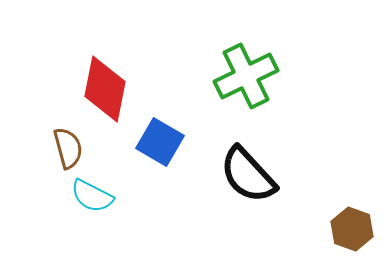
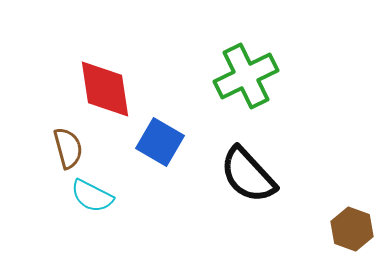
red diamond: rotated 20 degrees counterclockwise
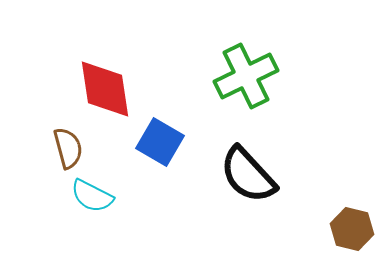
brown hexagon: rotated 6 degrees counterclockwise
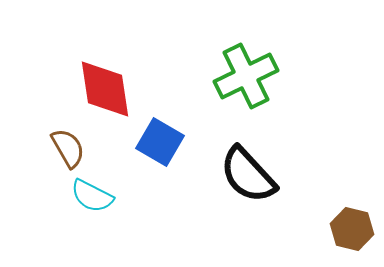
brown semicircle: rotated 15 degrees counterclockwise
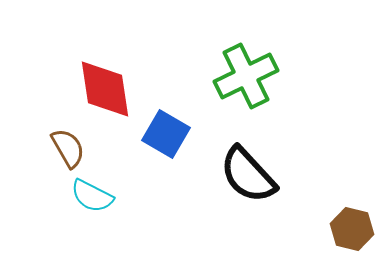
blue square: moved 6 px right, 8 px up
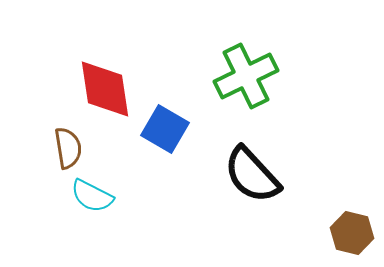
blue square: moved 1 px left, 5 px up
brown semicircle: rotated 21 degrees clockwise
black semicircle: moved 4 px right
brown hexagon: moved 4 px down
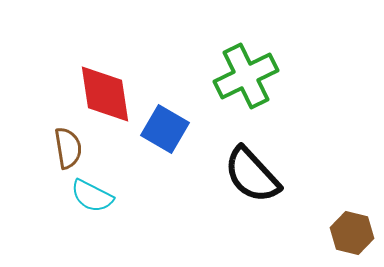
red diamond: moved 5 px down
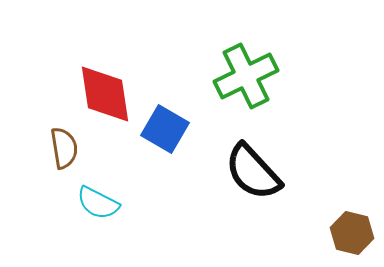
brown semicircle: moved 4 px left
black semicircle: moved 1 px right, 3 px up
cyan semicircle: moved 6 px right, 7 px down
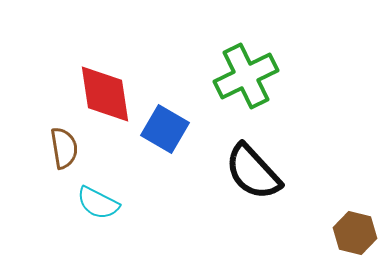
brown hexagon: moved 3 px right
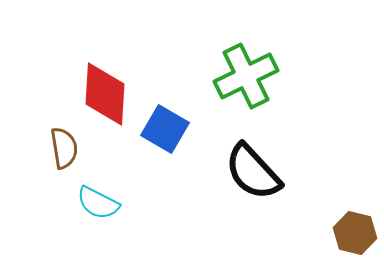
red diamond: rotated 12 degrees clockwise
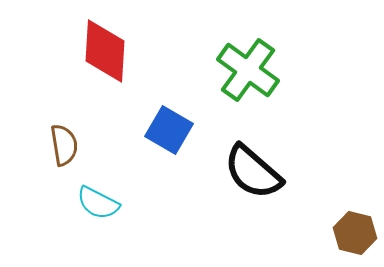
green cross: moved 2 px right, 6 px up; rotated 28 degrees counterclockwise
red diamond: moved 43 px up
blue square: moved 4 px right, 1 px down
brown semicircle: moved 3 px up
black semicircle: rotated 6 degrees counterclockwise
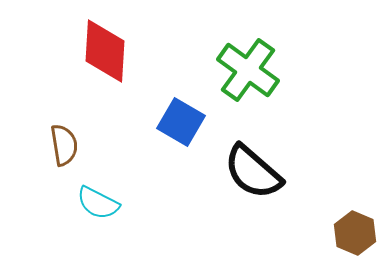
blue square: moved 12 px right, 8 px up
brown hexagon: rotated 9 degrees clockwise
